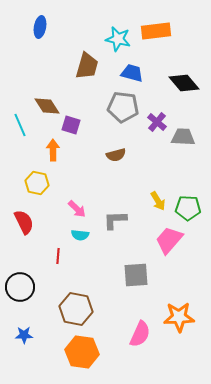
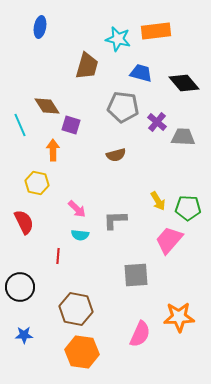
blue trapezoid: moved 9 px right
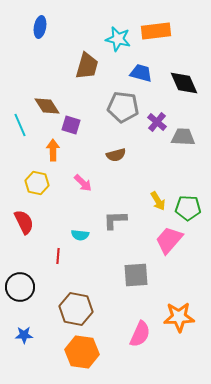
black diamond: rotated 16 degrees clockwise
pink arrow: moved 6 px right, 26 px up
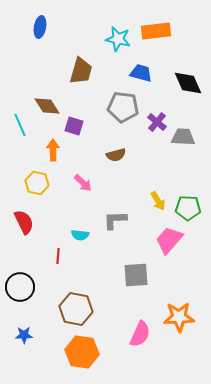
brown trapezoid: moved 6 px left, 5 px down
black diamond: moved 4 px right
purple square: moved 3 px right, 1 px down
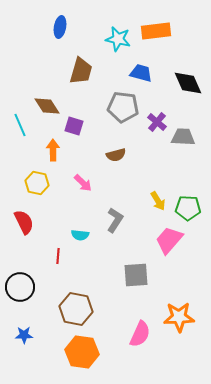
blue ellipse: moved 20 px right
gray L-shape: rotated 125 degrees clockwise
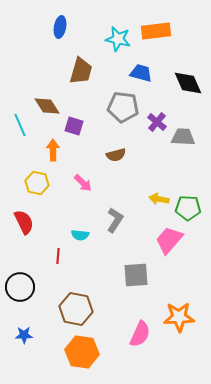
yellow arrow: moved 1 px right, 2 px up; rotated 132 degrees clockwise
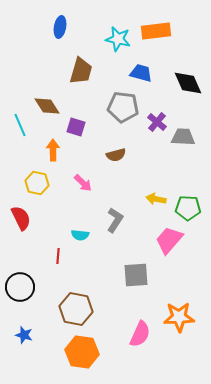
purple square: moved 2 px right, 1 px down
yellow arrow: moved 3 px left
red semicircle: moved 3 px left, 4 px up
blue star: rotated 18 degrees clockwise
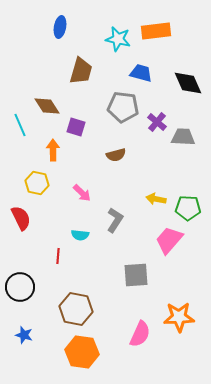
pink arrow: moved 1 px left, 10 px down
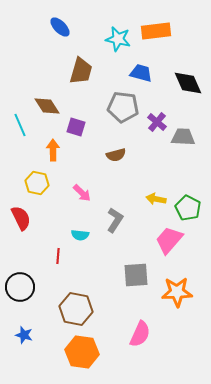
blue ellipse: rotated 55 degrees counterclockwise
green pentagon: rotated 25 degrees clockwise
orange star: moved 2 px left, 25 px up
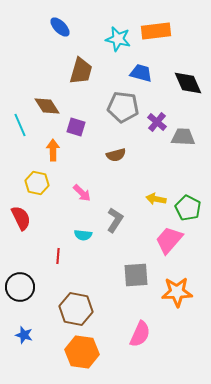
cyan semicircle: moved 3 px right
